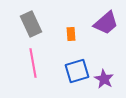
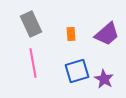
purple trapezoid: moved 1 px right, 11 px down
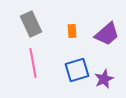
orange rectangle: moved 1 px right, 3 px up
blue square: moved 1 px up
purple star: rotated 18 degrees clockwise
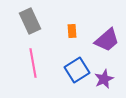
gray rectangle: moved 1 px left, 3 px up
purple trapezoid: moved 6 px down
blue square: rotated 15 degrees counterclockwise
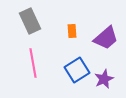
purple trapezoid: moved 1 px left, 2 px up
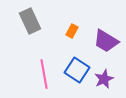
orange rectangle: rotated 32 degrees clockwise
purple trapezoid: moved 3 px down; rotated 72 degrees clockwise
pink line: moved 11 px right, 11 px down
blue square: rotated 25 degrees counterclockwise
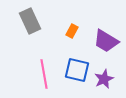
blue square: rotated 20 degrees counterclockwise
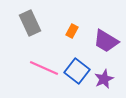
gray rectangle: moved 2 px down
blue square: moved 1 px down; rotated 25 degrees clockwise
pink line: moved 6 px up; rotated 56 degrees counterclockwise
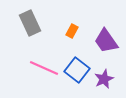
purple trapezoid: rotated 24 degrees clockwise
blue square: moved 1 px up
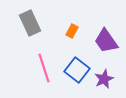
pink line: rotated 48 degrees clockwise
